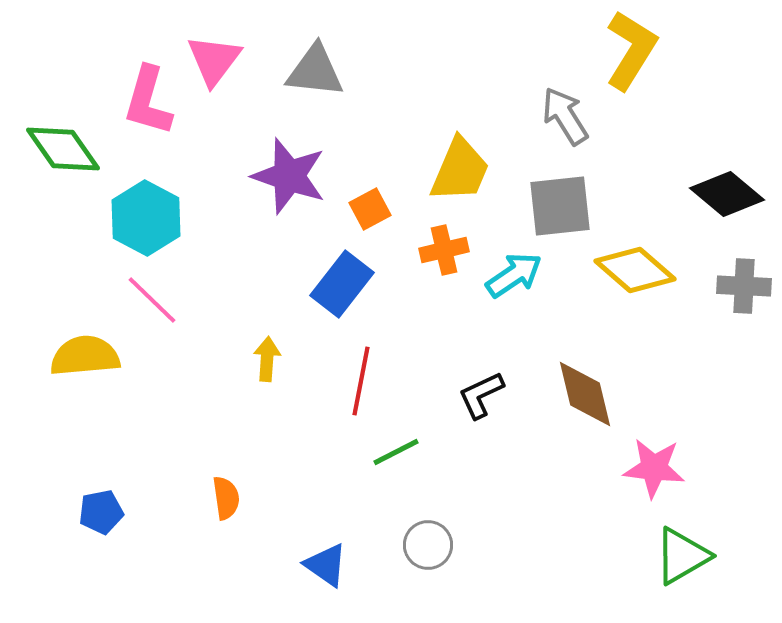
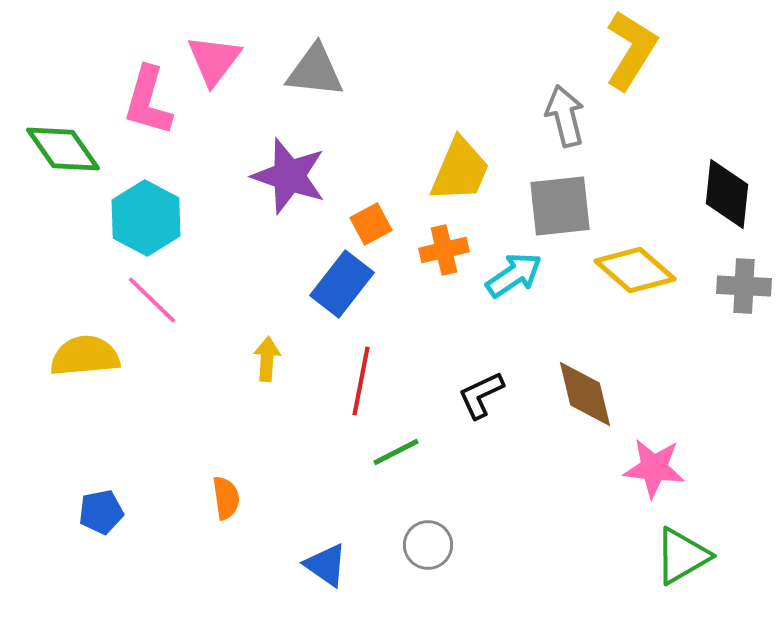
gray arrow: rotated 18 degrees clockwise
black diamond: rotated 56 degrees clockwise
orange square: moved 1 px right, 15 px down
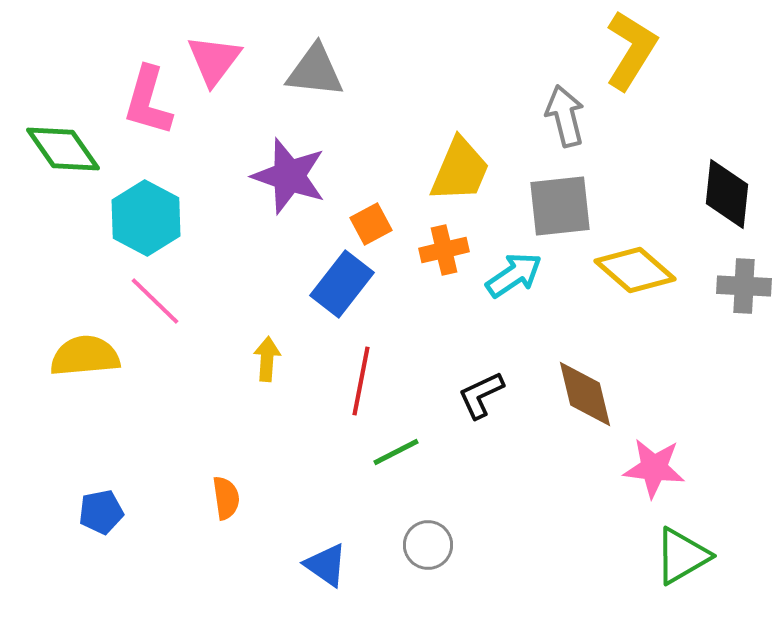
pink line: moved 3 px right, 1 px down
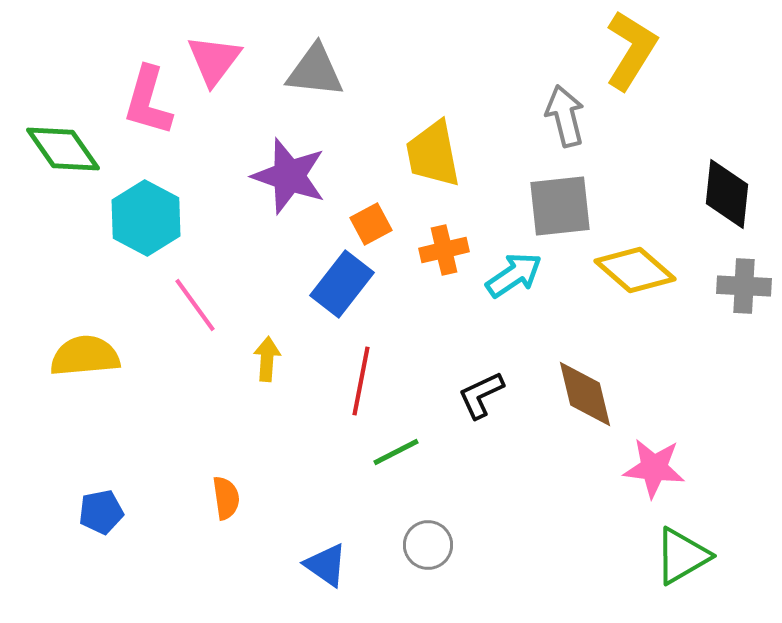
yellow trapezoid: moved 27 px left, 16 px up; rotated 146 degrees clockwise
pink line: moved 40 px right, 4 px down; rotated 10 degrees clockwise
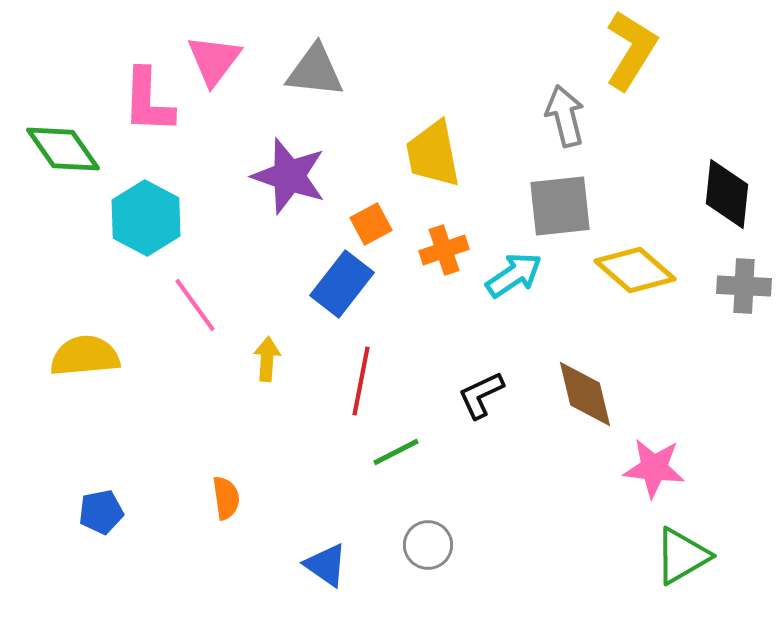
pink L-shape: rotated 14 degrees counterclockwise
orange cross: rotated 6 degrees counterclockwise
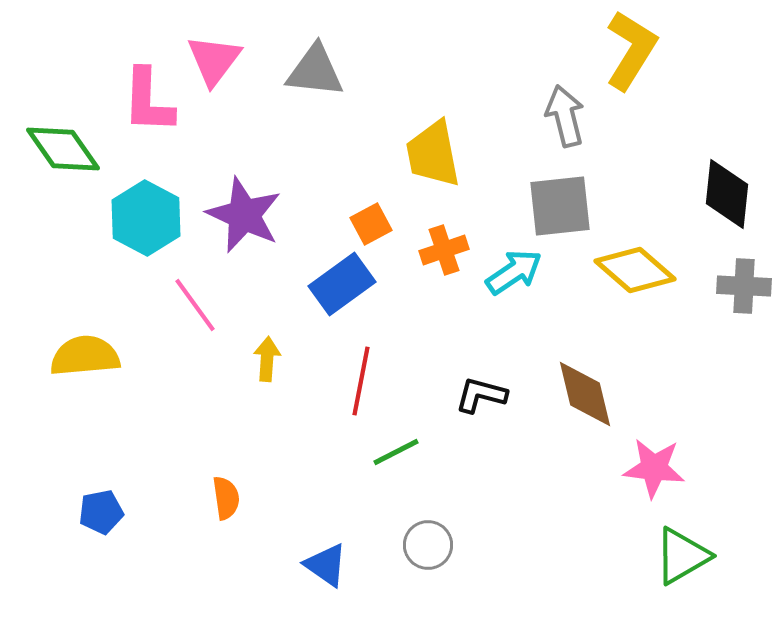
purple star: moved 45 px left, 39 px down; rotated 6 degrees clockwise
cyan arrow: moved 3 px up
blue rectangle: rotated 16 degrees clockwise
black L-shape: rotated 40 degrees clockwise
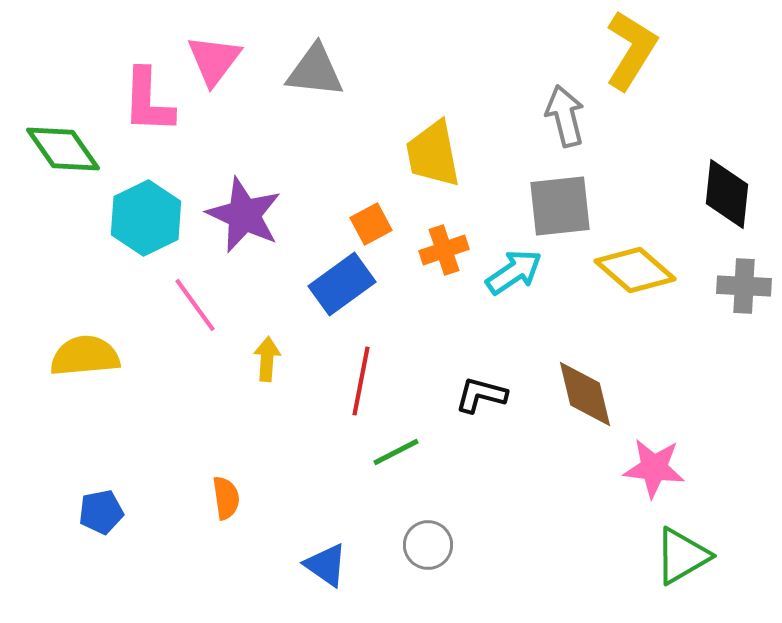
cyan hexagon: rotated 6 degrees clockwise
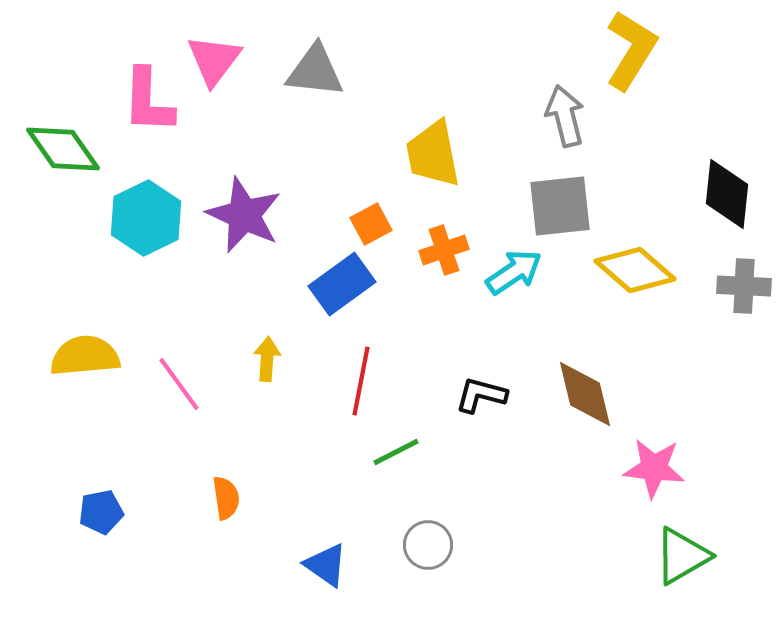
pink line: moved 16 px left, 79 px down
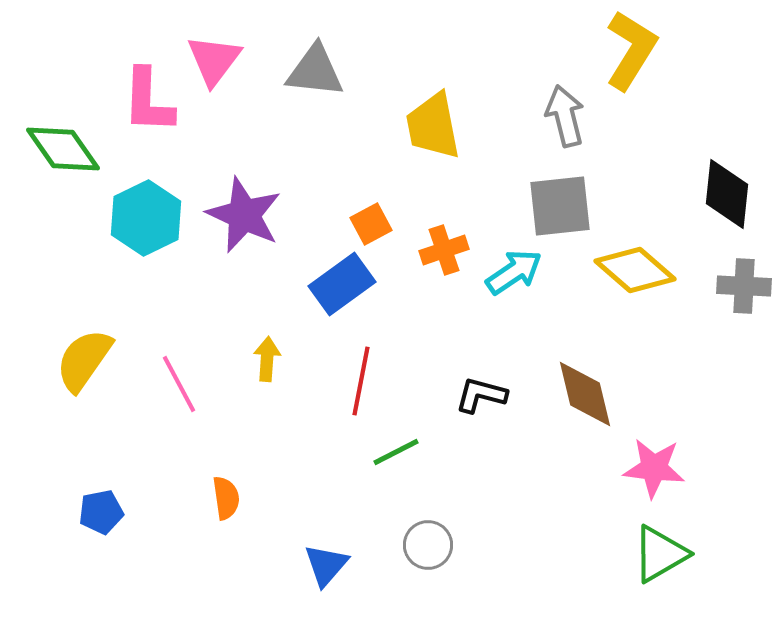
yellow trapezoid: moved 28 px up
yellow semicircle: moved 1 px left, 4 px down; rotated 50 degrees counterclockwise
pink line: rotated 8 degrees clockwise
green triangle: moved 22 px left, 2 px up
blue triangle: rotated 36 degrees clockwise
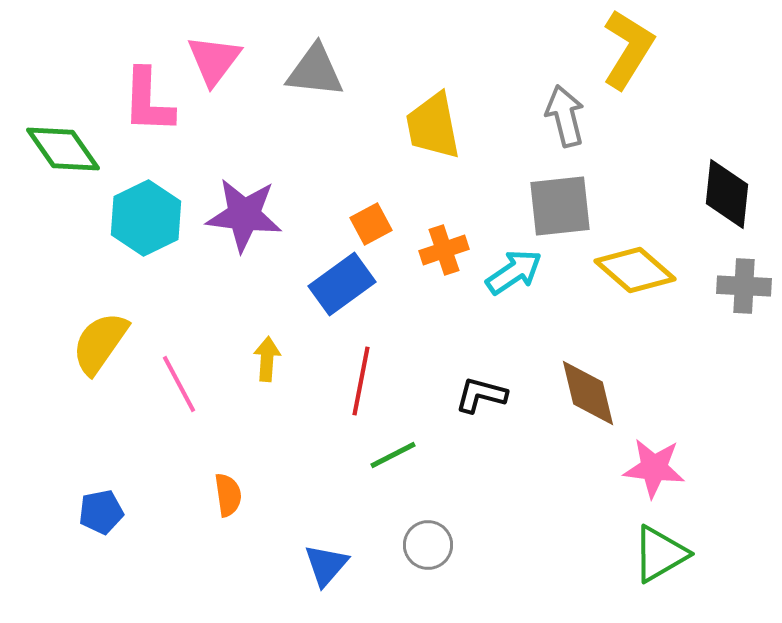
yellow L-shape: moved 3 px left, 1 px up
purple star: rotated 18 degrees counterclockwise
yellow semicircle: moved 16 px right, 17 px up
brown diamond: moved 3 px right, 1 px up
green line: moved 3 px left, 3 px down
orange semicircle: moved 2 px right, 3 px up
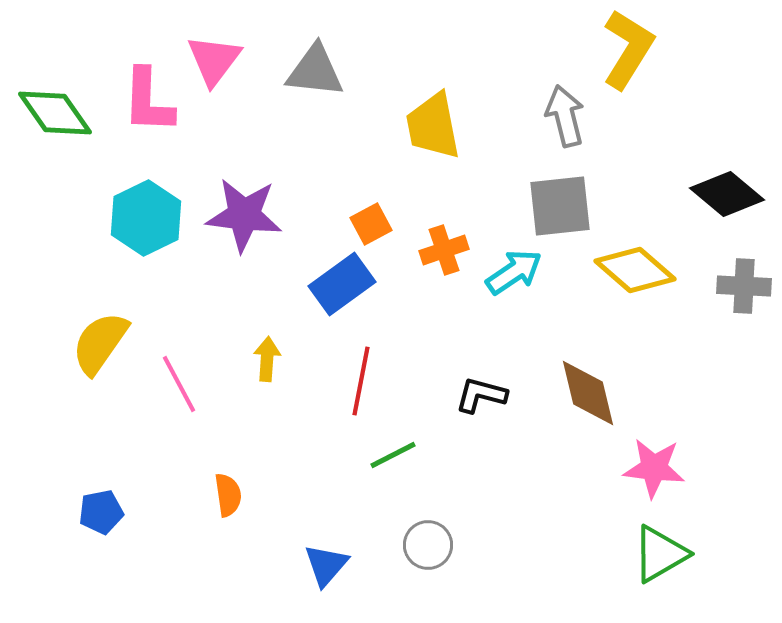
green diamond: moved 8 px left, 36 px up
black diamond: rotated 56 degrees counterclockwise
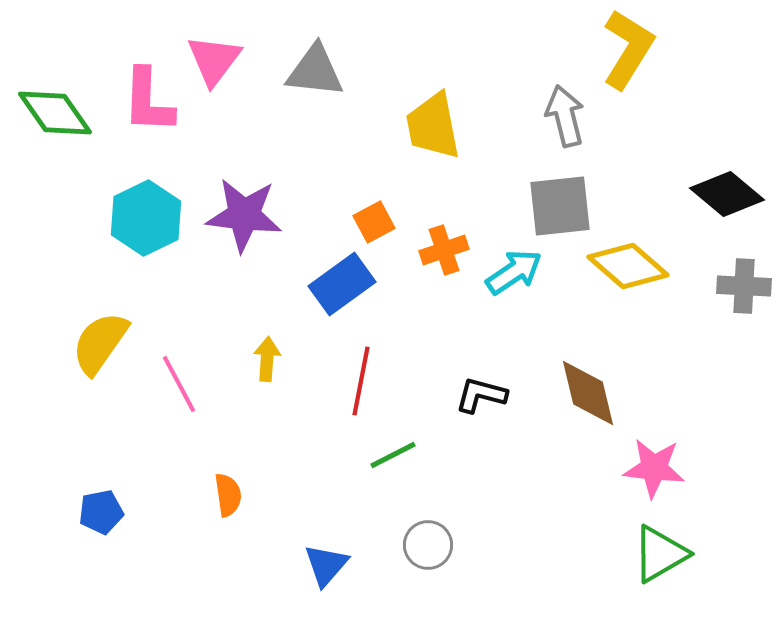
orange square: moved 3 px right, 2 px up
yellow diamond: moved 7 px left, 4 px up
